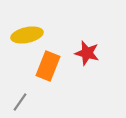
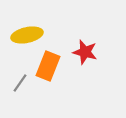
red star: moved 2 px left, 1 px up
gray line: moved 19 px up
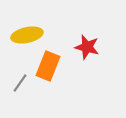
red star: moved 2 px right, 5 px up
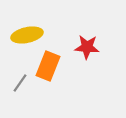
red star: rotated 10 degrees counterclockwise
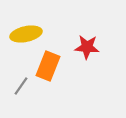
yellow ellipse: moved 1 px left, 1 px up
gray line: moved 1 px right, 3 px down
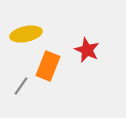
red star: moved 3 px down; rotated 20 degrees clockwise
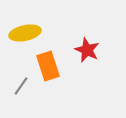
yellow ellipse: moved 1 px left, 1 px up
orange rectangle: rotated 40 degrees counterclockwise
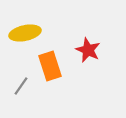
red star: moved 1 px right
orange rectangle: moved 2 px right
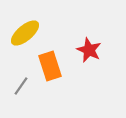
yellow ellipse: rotated 28 degrees counterclockwise
red star: moved 1 px right
